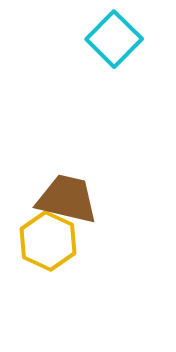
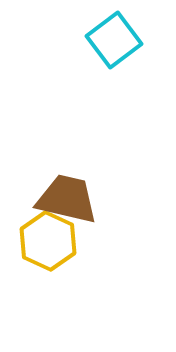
cyan square: moved 1 px down; rotated 8 degrees clockwise
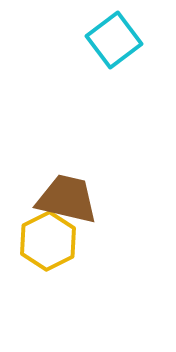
yellow hexagon: rotated 8 degrees clockwise
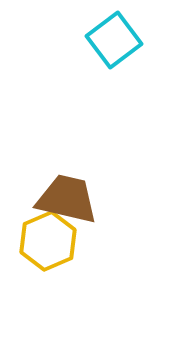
yellow hexagon: rotated 4 degrees clockwise
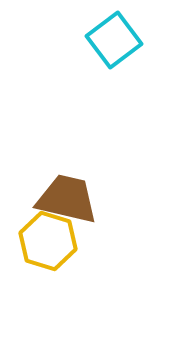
yellow hexagon: rotated 20 degrees counterclockwise
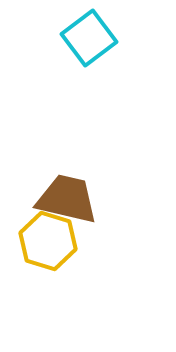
cyan square: moved 25 px left, 2 px up
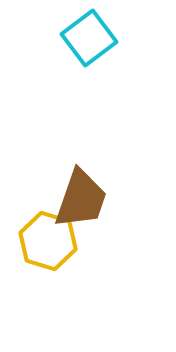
brown trapezoid: moved 14 px right; rotated 96 degrees clockwise
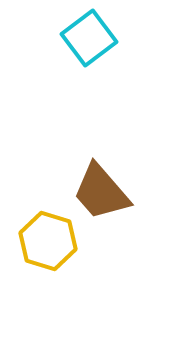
brown trapezoid: moved 20 px right, 7 px up; rotated 120 degrees clockwise
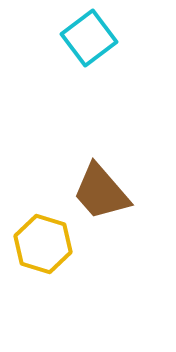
yellow hexagon: moved 5 px left, 3 px down
